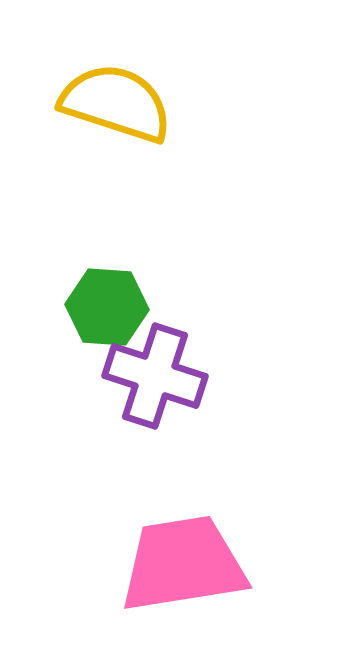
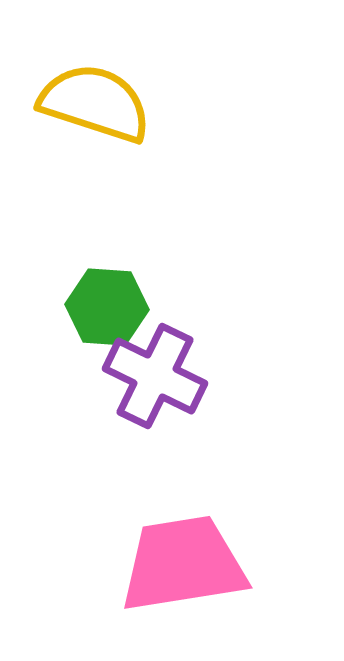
yellow semicircle: moved 21 px left
purple cross: rotated 8 degrees clockwise
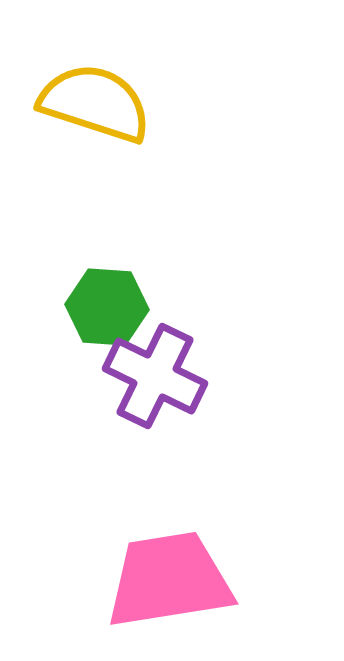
pink trapezoid: moved 14 px left, 16 px down
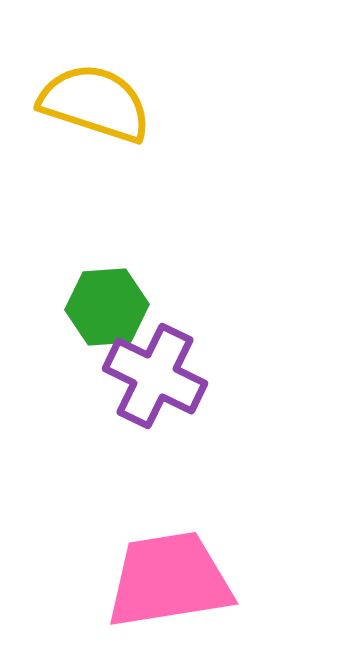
green hexagon: rotated 8 degrees counterclockwise
